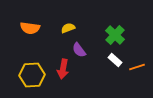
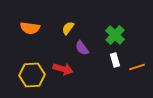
yellow semicircle: rotated 32 degrees counterclockwise
purple semicircle: moved 3 px right, 2 px up
white rectangle: rotated 32 degrees clockwise
red arrow: rotated 84 degrees counterclockwise
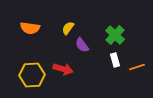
purple semicircle: moved 3 px up
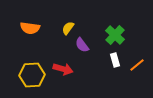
orange line: moved 2 px up; rotated 21 degrees counterclockwise
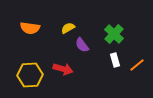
yellow semicircle: rotated 24 degrees clockwise
green cross: moved 1 px left, 1 px up
yellow hexagon: moved 2 px left
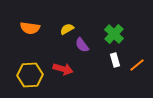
yellow semicircle: moved 1 px left, 1 px down
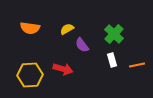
white rectangle: moved 3 px left
orange line: rotated 28 degrees clockwise
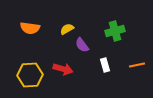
green cross: moved 1 px right, 3 px up; rotated 30 degrees clockwise
white rectangle: moved 7 px left, 5 px down
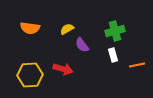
white rectangle: moved 8 px right, 10 px up
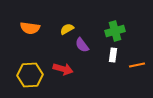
white rectangle: rotated 24 degrees clockwise
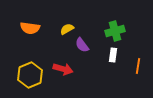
orange line: moved 1 px right, 1 px down; rotated 70 degrees counterclockwise
yellow hexagon: rotated 20 degrees counterclockwise
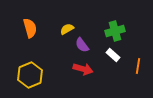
orange semicircle: rotated 114 degrees counterclockwise
white rectangle: rotated 56 degrees counterclockwise
red arrow: moved 20 px right
